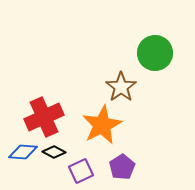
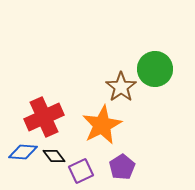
green circle: moved 16 px down
black diamond: moved 4 px down; rotated 25 degrees clockwise
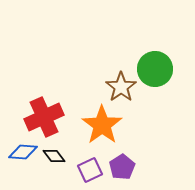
orange star: rotated 9 degrees counterclockwise
purple square: moved 9 px right, 1 px up
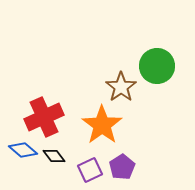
green circle: moved 2 px right, 3 px up
blue diamond: moved 2 px up; rotated 36 degrees clockwise
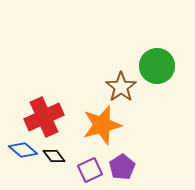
orange star: rotated 21 degrees clockwise
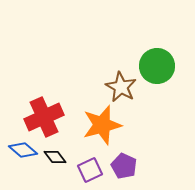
brown star: rotated 8 degrees counterclockwise
black diamond: moved 1 px right, 1 px down
purple pentagon: moved 2 px right, 1 px up; rotated 15 degrees counterclockwise
